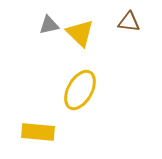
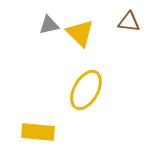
yellow ellipse: moved 6 px right
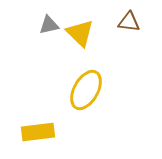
yellow rectangle: rotated 12 degrees counterclockwise
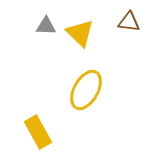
gray triangle: moved 3 px left, 1 px down; rotated 15 degrees clockwise
yellow rectangle: rotated 68 degrees clockwise
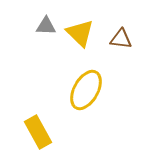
brown triangle: moved 8 px left, 17 px down
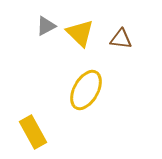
gray triangle: rotated 30 degrees counterclockwise
yellow rectangle: moved 5 px left
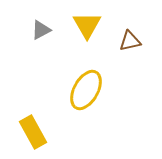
gray triangle: moved 5 px left, 4 px down
yellow triangle: moved 7 px right, 8 px up; rotated 16 degrees clockwise
brown triangle: moved 9 px right, 2 px down; rotated 20 degrees counterclockwise
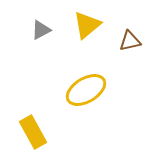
yellow triangle: rotated 20 degrees clockwise
yellow ellipse: rotated 30 degrees clockwise
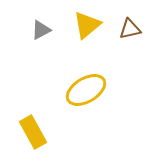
brown triangle: moved 12 px up
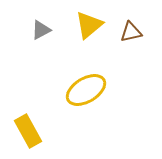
yellow triangle: moved 2 px right
brown triangle: moved 1 px right, 3 px down
yellow rectangle: moved 5 px left, 1 px up
